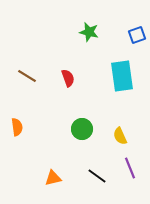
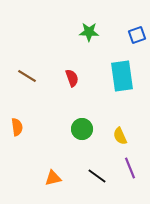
green star: rotated 12 degrees counterclockwise
red semicircle: moved 4 px right
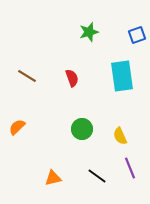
green star: rotated 18 degrees counterclockwise
orange semicircle: rotated 126 degrees counterclockwise
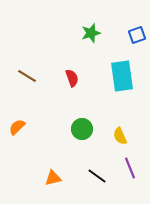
green star: moved 2 px right, 1 px down
